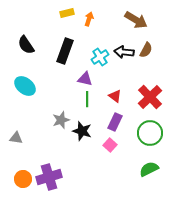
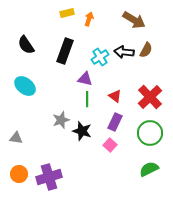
brown arrow: moved 2 px left
orange circle: moved 4 px left, 5 px up
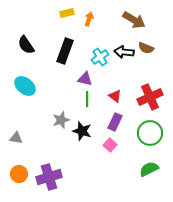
brown semicircle: moved 2 px up; rotated 84 degrees clockwise
red cross: rotated 20 degrees clockwise
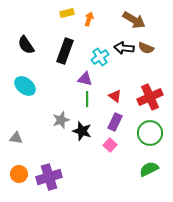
black arrow: moved 4 px up
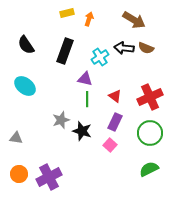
purple cross: rotated 10 degrees counterclockwise
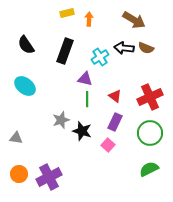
orange arrow: rotated 16 degrees counterclockwise
pink square: moved 2 px left
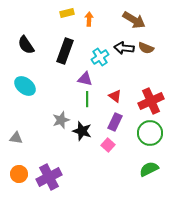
red cross: moved 1 px right, 4 px down
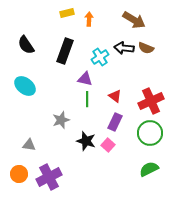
black star: moved 4 px right, 10 px down
gray triangle: moved 13 px right, 7 px down
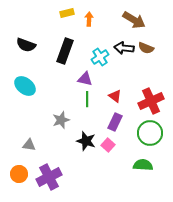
black semicircle: rotated 36 degrees counterclockwise
green semicircle: moved 6 px left, 4 px up; rotated 30 degrees clockwise
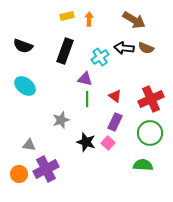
yellow rectangle: moved 3 px down
black semicircle: moved 3 px left, 1 px down
red cross: moved 2 px up
black star: moved 1 px down
pink square: moved 2 px up
purple cross: moved 3 px left, 8 px up
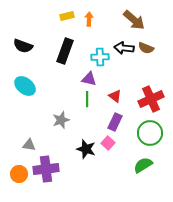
brown arrow: rotated 10 degrees clockwise
cyan cross: rotated 30 degrees clockwise
purple triangle: moved 4 px right
black star: moved 7 px down
green semicircle: rotated 36 degrees counterclockwise
purple cross: rotated 20 degrees clockwise
